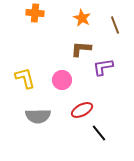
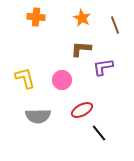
orange cross: moved 1 px right, 4 px down
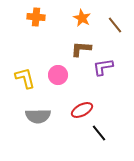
brown line: rotated 18 degrees counterclockwise
pink circle: moved 4 px left, 5 px up
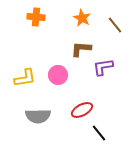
yellow L-shape: rotated 95 degrees clockwise
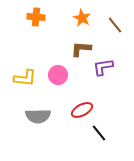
yellow L-shape: rotated 15 degrees clockwise
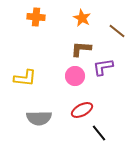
brown line: moved 2 px right, 6 px down; rotated 12 degrees counterclockwise
pink circle: moved 17 px right, 1 px down
gray semicircle: moved 1 px right, 2 px down
